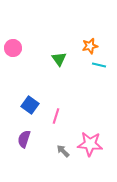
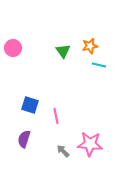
green triangle: moved 4 px right, 8 px up
blue square: rotated 18 degrees counterclockwise
pink line: rotated 28 degrees counterclockwise
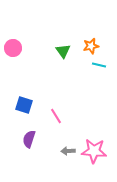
orange star: moved 1 px right
blue square: moved 6 px left
pink line: rotated 21 degrees counterclockwise
purple semicircle: moved 5 px right
pink star: moved 4 px right, 7 px down
gray arrow: moved 5 px right; rotated 48 degrees counterclockwise
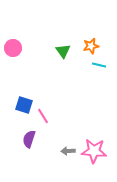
pink line: moved 13 px left
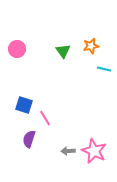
pink circle: moved 4 px right, 1 px down
cyan line: moved 5 px right, 4 px down
pink line: moved 2 px right, 2 px down
pink star: rotated 20 degrees clockwise
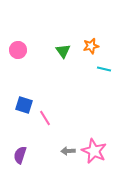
pink circle: moved 1 px right, 1 px down
purple semicircle: moved 9 px left, 16 px down
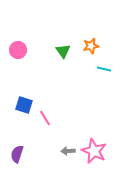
purple semicircle: moved 3 px left, 1 px up
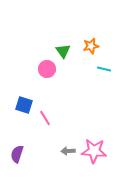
pink circle: moved 29 px right, 19 px down
pink star: rotated 20 degrees counterclockwise
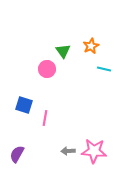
orange star: rotated 14 degrees counterclockwise
pink line: rotated 42 degrees clockwise
purple semicircle: rotated 12 degrees clockwise
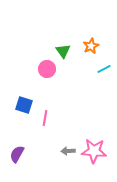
cyan line: rotated 40 degrees counterclockwise
